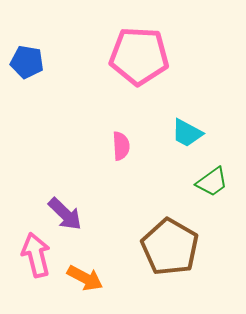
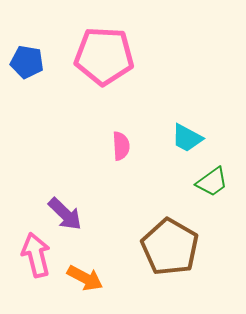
pink pentagon: moved 35 px left
cyan trapezoid: moved 5 px down
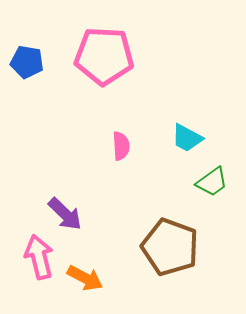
brown pentagon: rotated 10 degrees counterclockwise
pink arrow: moved 3 px right, 2 px down
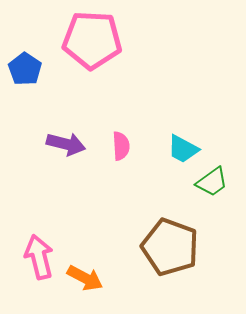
pink pentagon: moved 12 px left, 16 px up
blue pentagon: moved 2 px left, 7 px down; rotated 24 degrees clockwise
cyan trapezoid: moved 4 px left, 11 px down
purple arrow: moved 1 px right, 70 px up; rotated 30 degrees counterclockwise
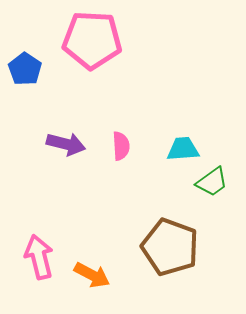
cyan trapezoid: rotated 148 degrees clockwise
orange arrow: moved 7 px right, 3 px up
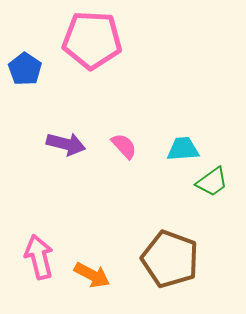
pink semicircle: moved 3 px right; rotated 40 degrees counterclockwise
brown pentagon: moved 12 px down
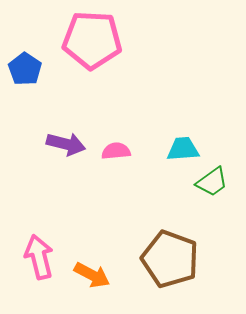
pink semicircle: moved 8 px left, 5 px down; rotated 52 degrees counterclockwise
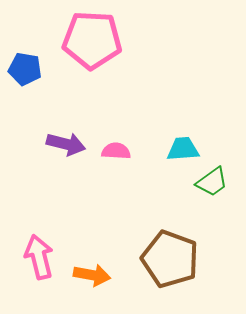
blue pentagon: rotated 24 degrees counterclockwise
pink semicircle: rotated 8 degrees clockwise
orange arrow: rotated 18 degrees counterclockwise
